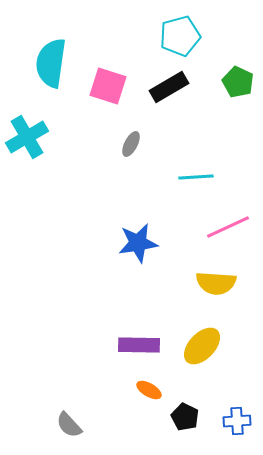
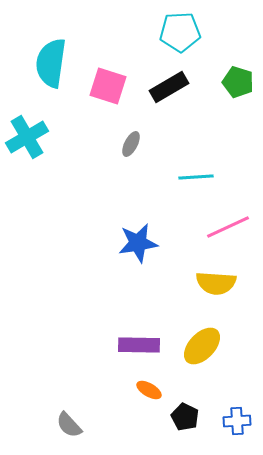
cyan pentagon: moved 4 px up; rotated 12 degrees clockwise
green pentagon: rotated 8 degrees counterclockwise
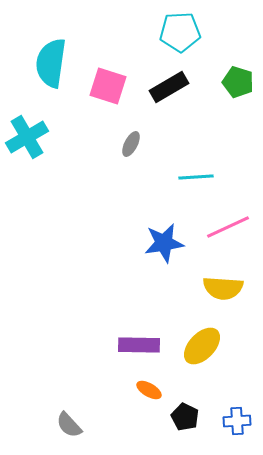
blue star: moved 26 px right
yellow semicircle: moved 7 px right, 5 px down
